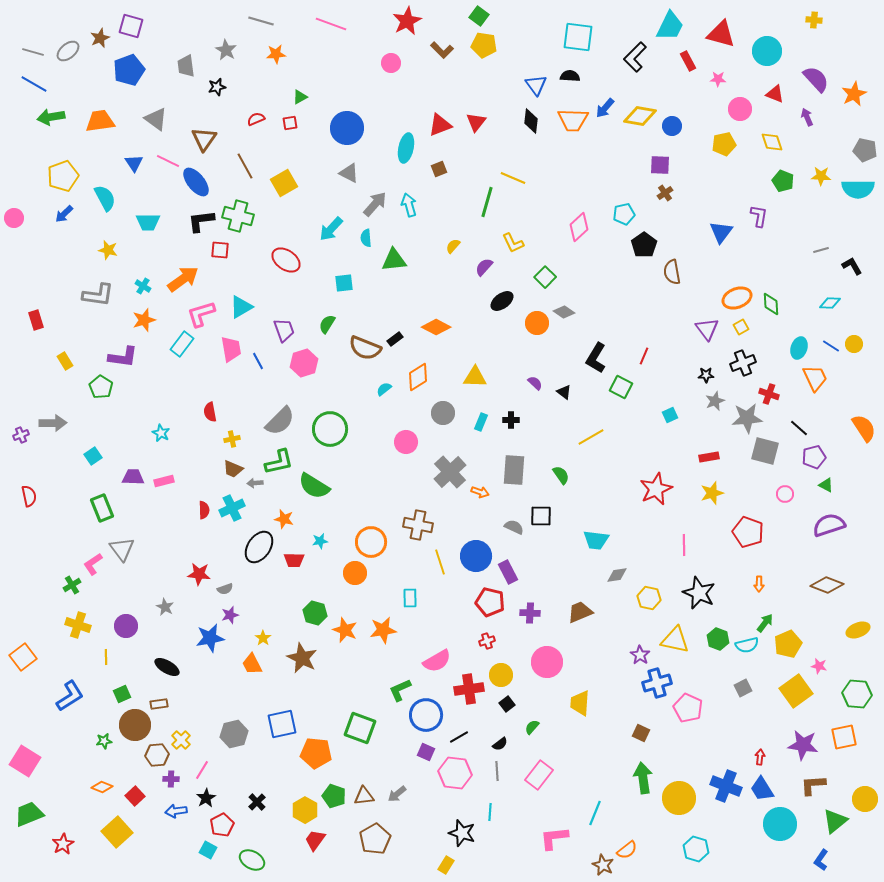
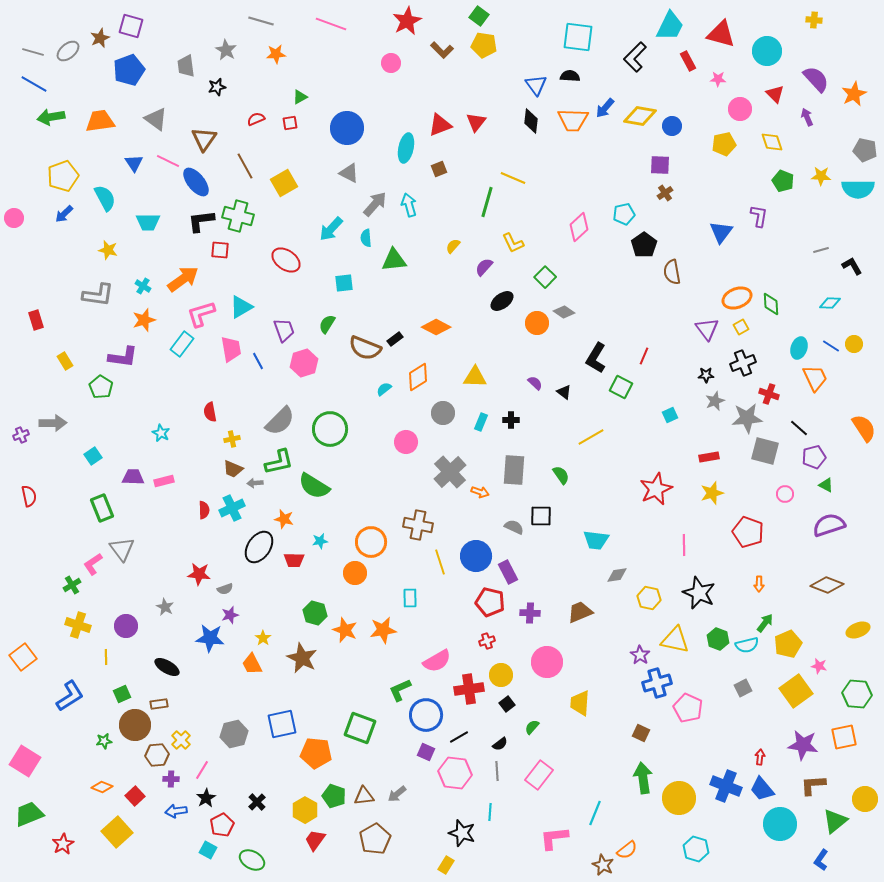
red triangle at (775, 94): rotated 24 degrees clockwise
blue star at (210, 638): rotated 16 degrees clockwise
blue trapezoid at (762, 789): rotated 8 degrees counterclockwise
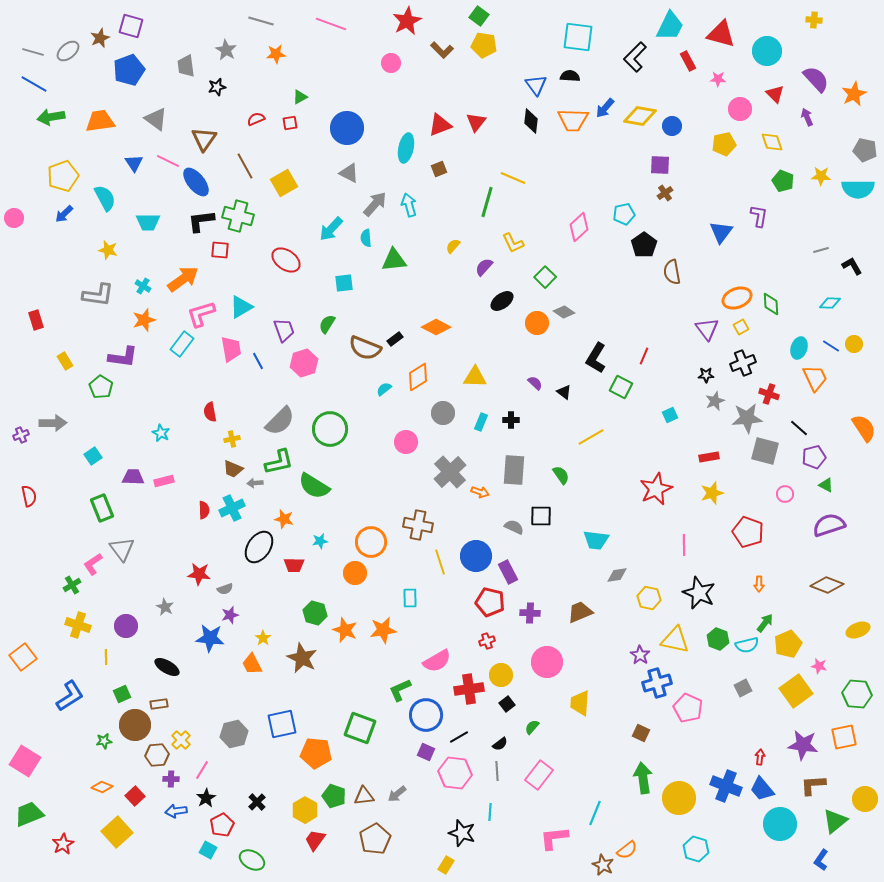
red trapezoid at (294, 560): moved 5 px down
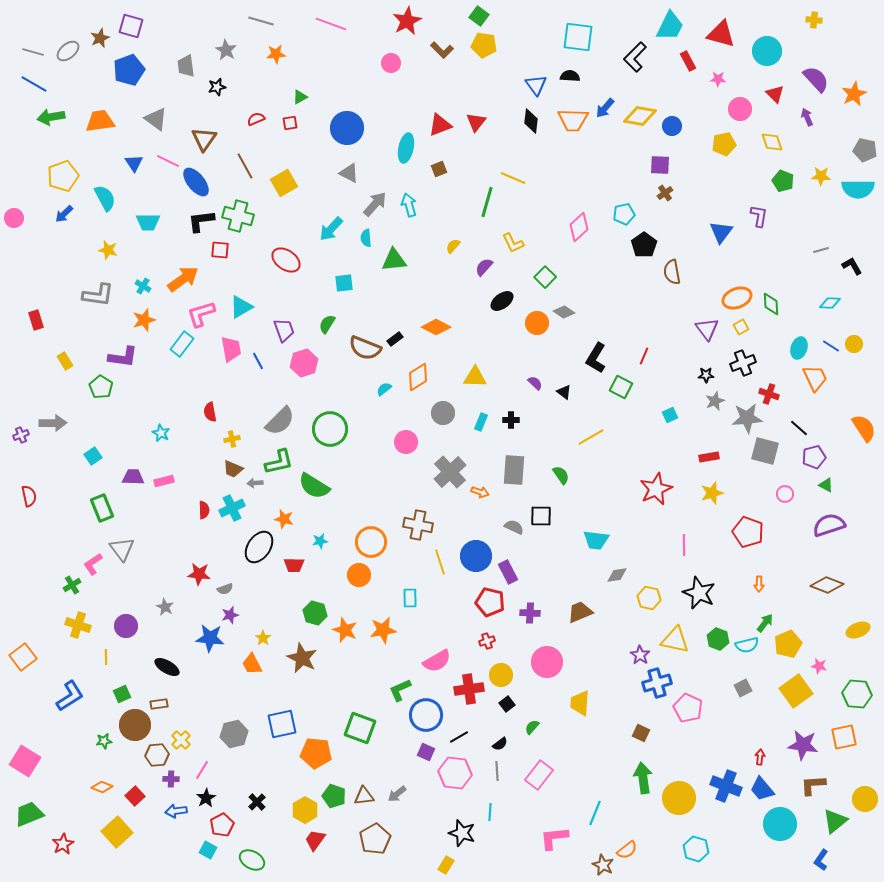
orange circle at (355, 573): moved 4 px right, 2 px down
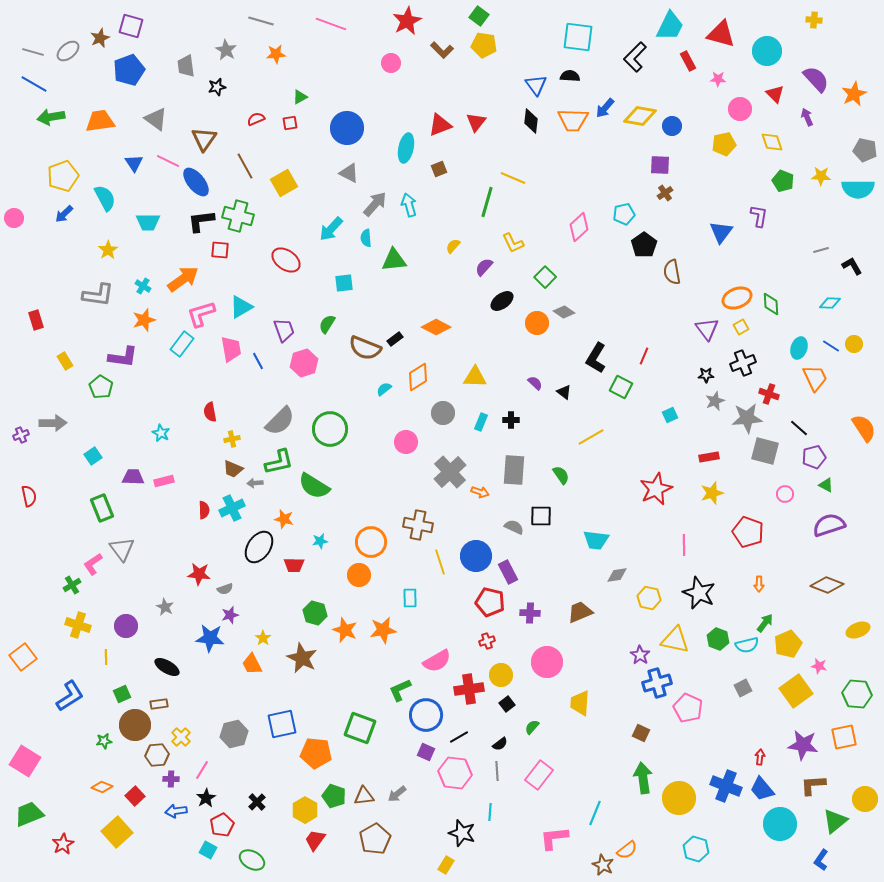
yellow star at (108, 250): rotated 24 degrees clockwise
yellow cross at (181, 740): moved 3 px up
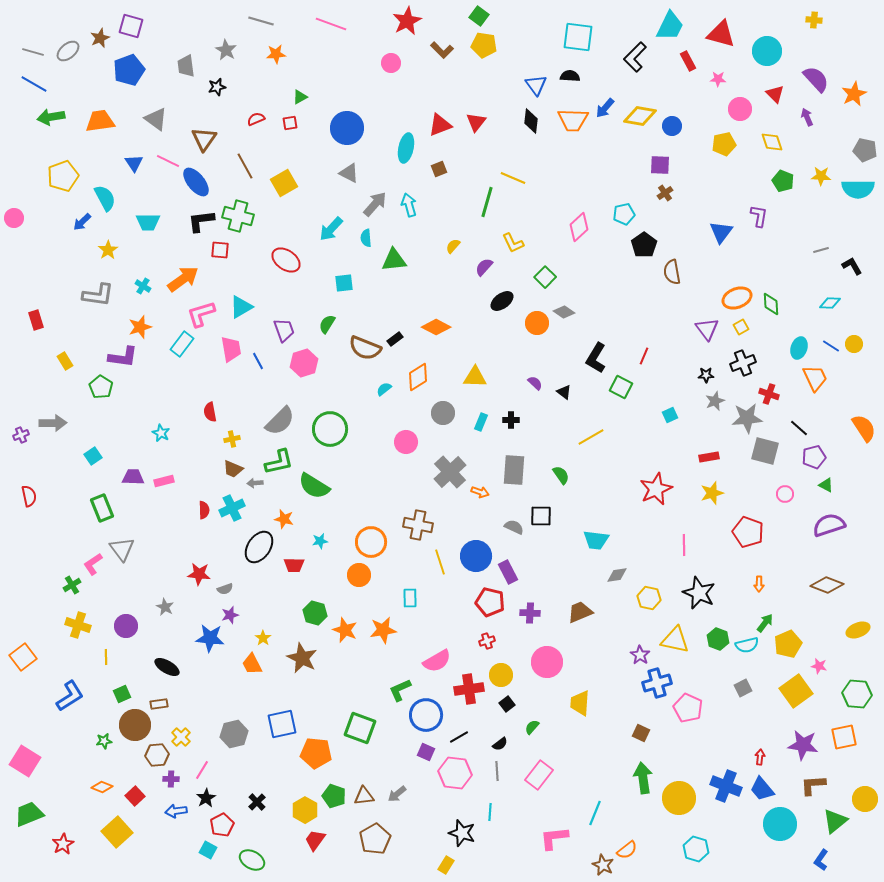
blue arrow at (64, 214): moved 18 px right, 8 px down
orange star at (144, 320): moved 4 px left, 7 px down
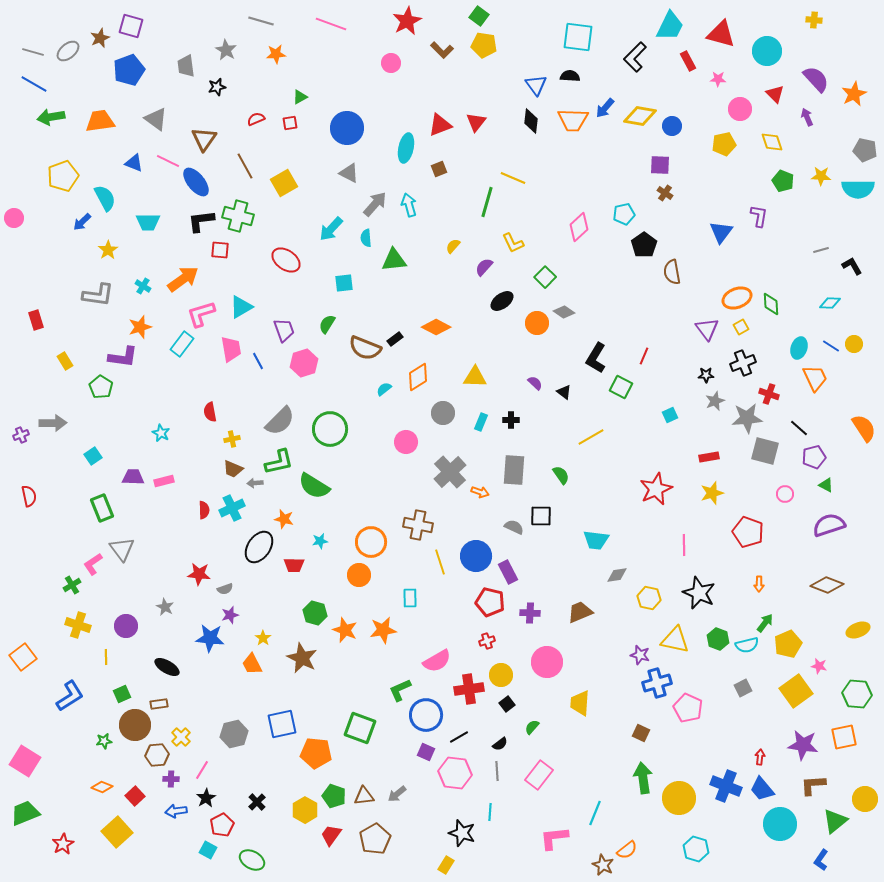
blue triangle at (134, 163): rotated 36 degrees counterclockwise
brown cross at (665, 193): rotated 21 degrees counterclockwise
purple star at (640, 655): rotated 18 degrees counterclockwise
green trapezoid at (29, 814): moved 4 px left, 1 px up
red trapezoid at (315, 840): moved 16 px right, 5 px up
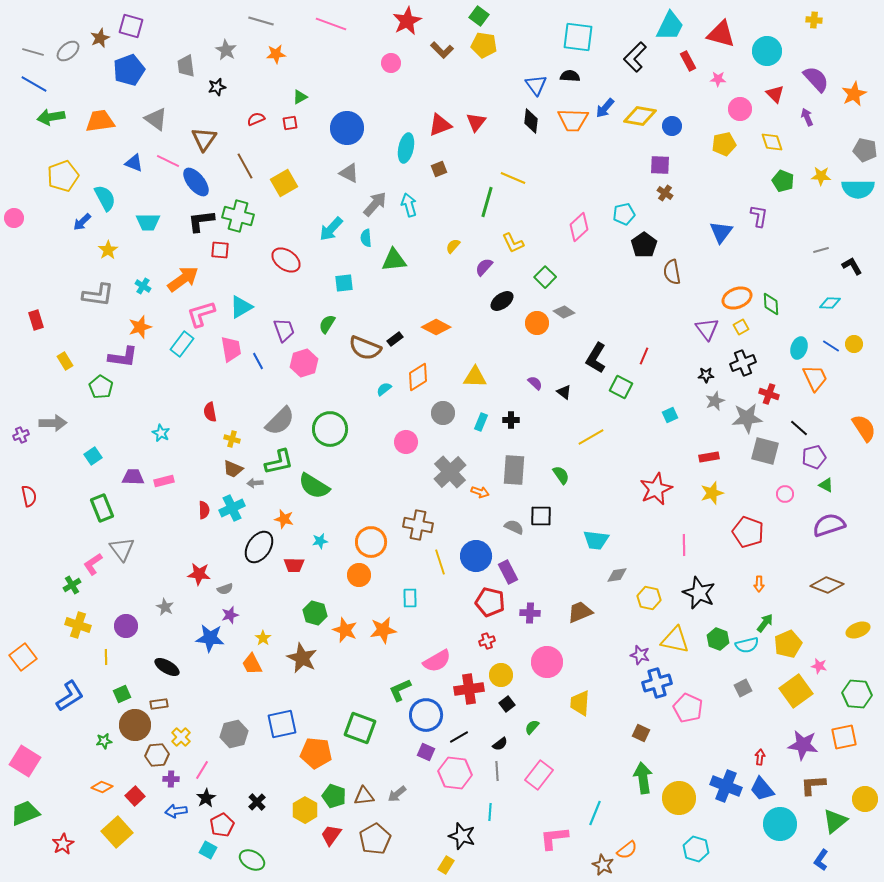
yellow cross at (232, 439): rotated 28 degrees clockwise
black star at (462, 833): moved 3 px down
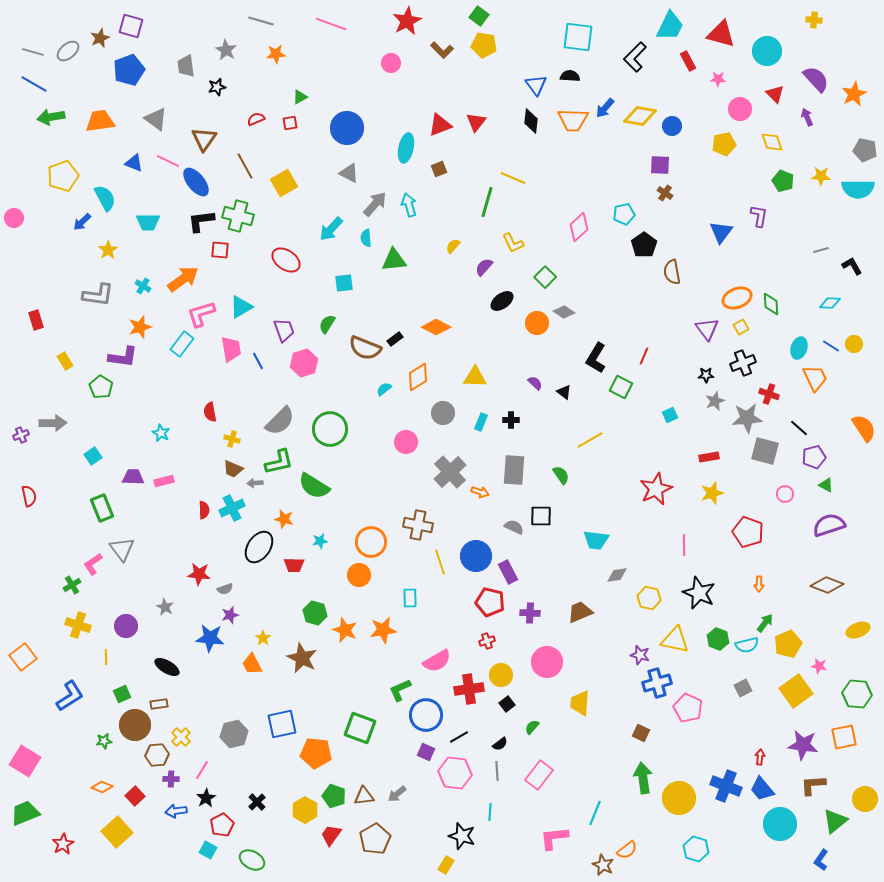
yellow line at (591, 437): moved 1 px left, 3 px down
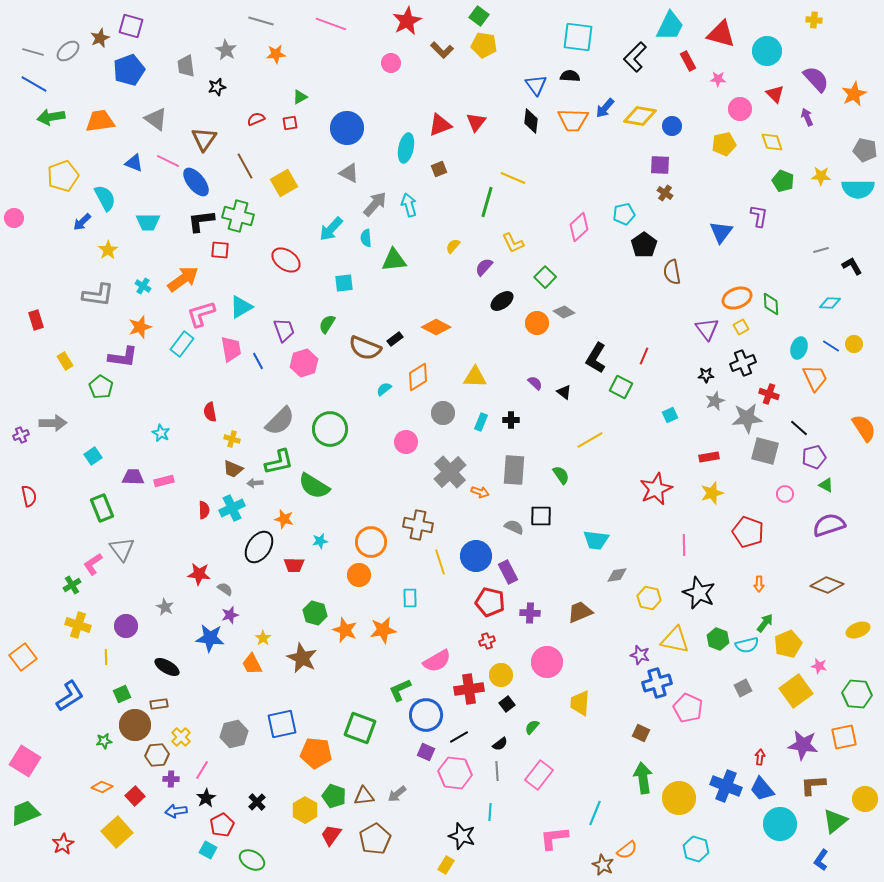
gray semicircle at (225, 589): rotated 126 degrees counterclockwise
